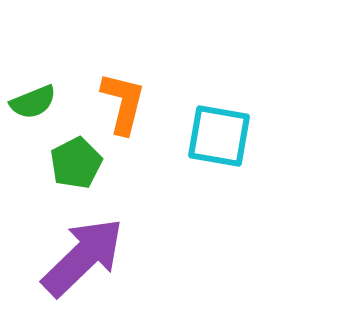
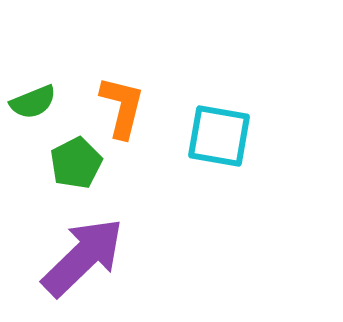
orange L-shape: moved 1 px left, 4 px down
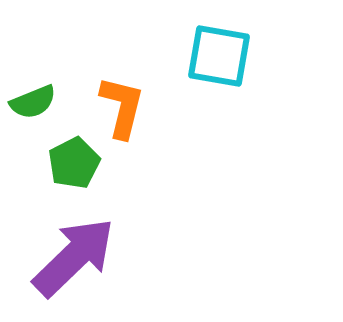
cyan square: moved 80 px up
green pentagon: moved 2 px left
purple arrow: moved 9 px left
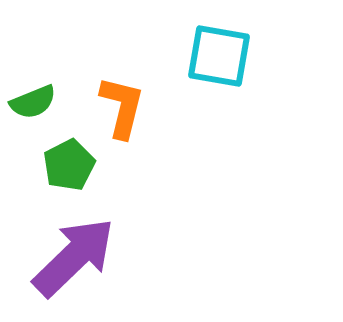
green pentagon: moved 5 px left, 2 px down
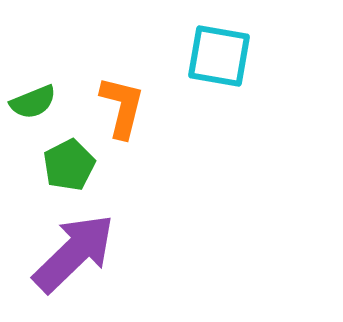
purple arrow: moved 4 px up
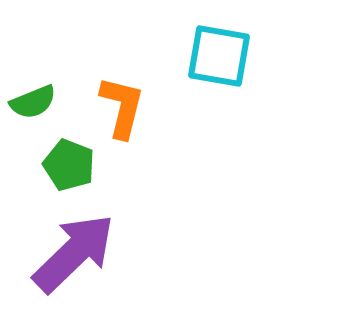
green pentagon: rotated 24 degrees counterclockwise
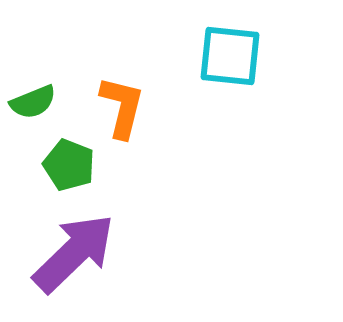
cyan square: moved 11 px right; rotated 4 degrees counterclockwise
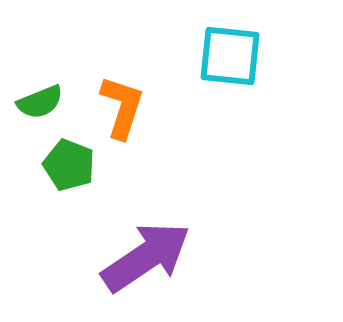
green semicircle: moved 7 px right
orange L-shape: rotated 4 degrees clockwise
purple arrow: moved 72 px right, 4 px down; rotated 10 degrees clockwise
